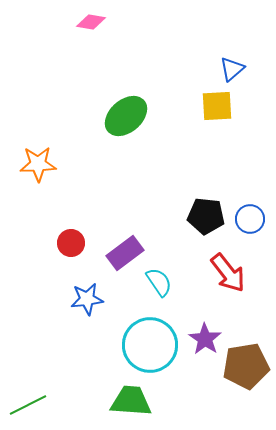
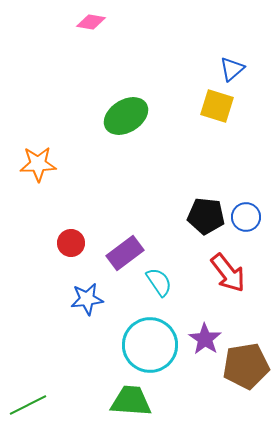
yellow square: rotated 20 degrees clockwise
green ellipse: rotated 9 degrees clockwise
blue circle: moved 4 px left, 2 px up
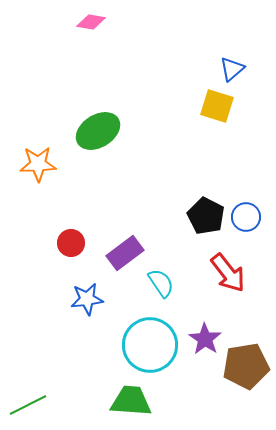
green ellipse: moved 28 px left, 15 px down
black pentagon: rotated 21 degrees clockwise
cyan semicircle: moved 2 px right, 1 px down
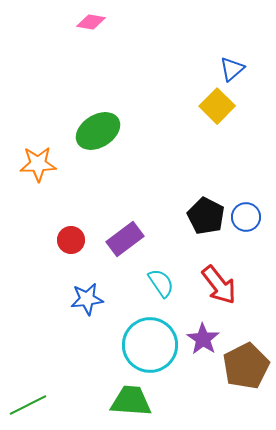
yellow square: rotated 28 degrees clockwise
red circle: moved 3 px up
purple rectangle: moved 14 px up
red arrow: moved 9 px left, 12 px down
purple star: moved 2 px left
brown pentagon: rotated 18 degrees counterclockwise
